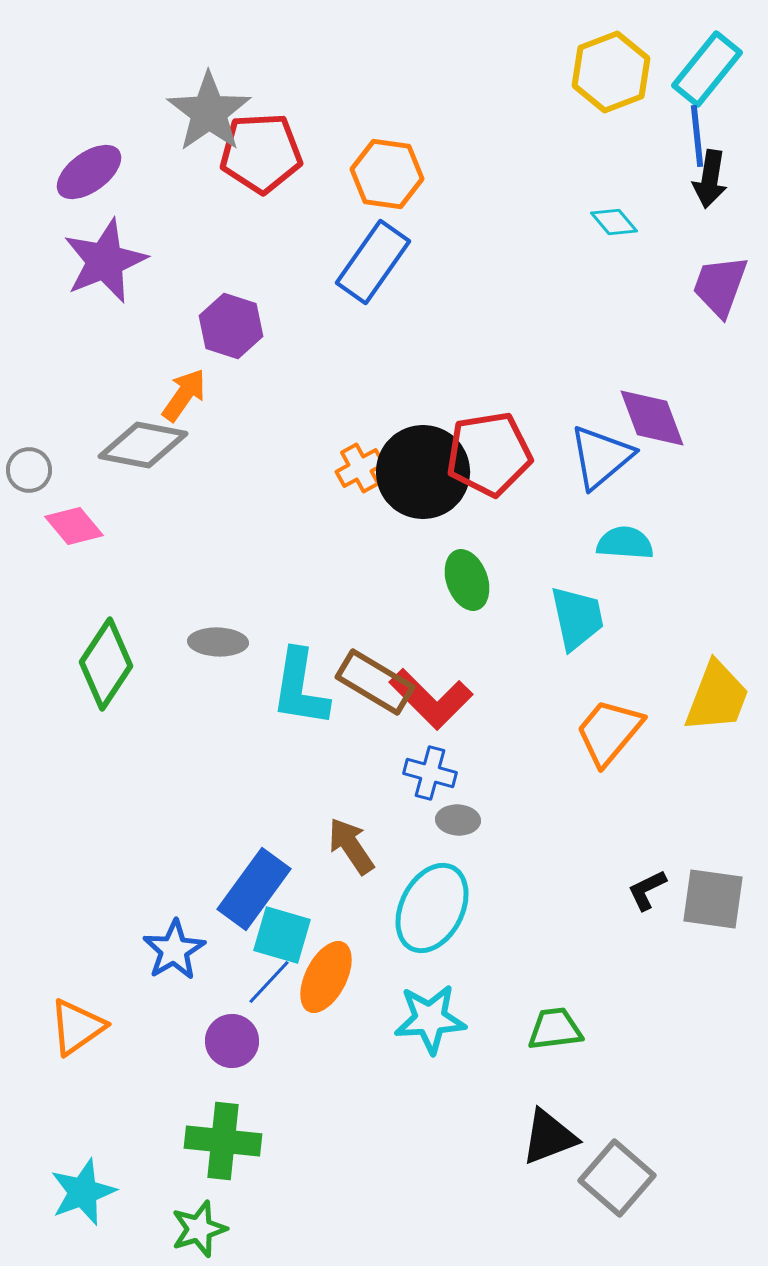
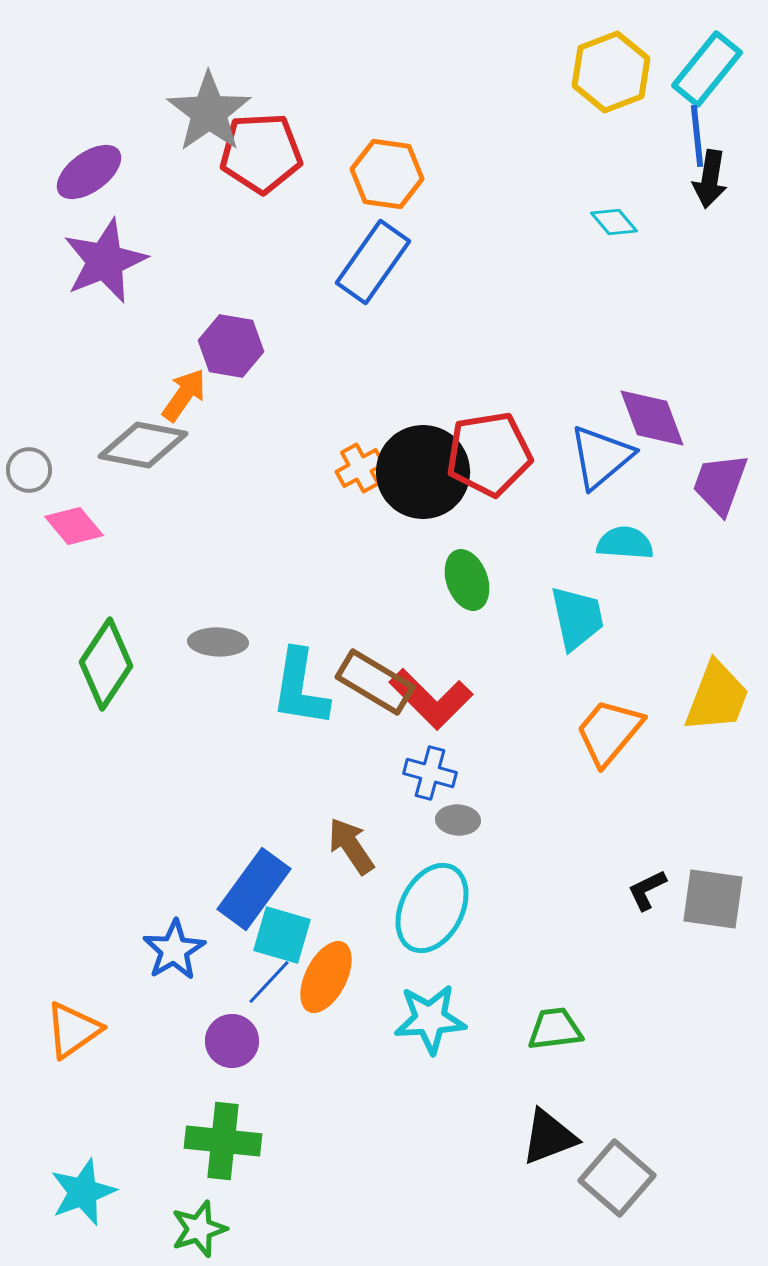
purple trapezoid at (720, 286): moved 198 px down
purple hexagon at (231, 326): moved 20 px down; rotated 8 degrees counterclockwise
orange triangle at (77, 1027): moved 4 px left, 3 px down
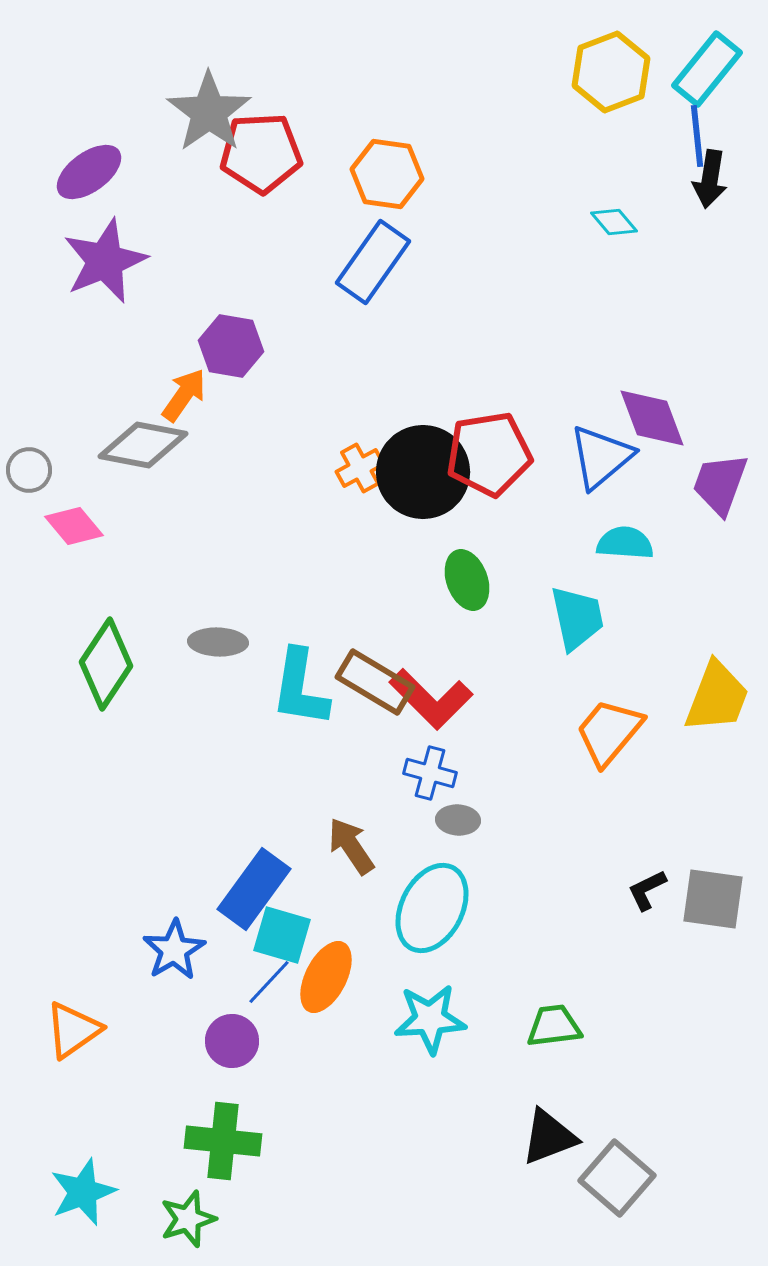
green trapezoid at (555, 1029): moved 1 px left, 3 px up
green star at (199, 1229): moved 11 px left, 10 px up
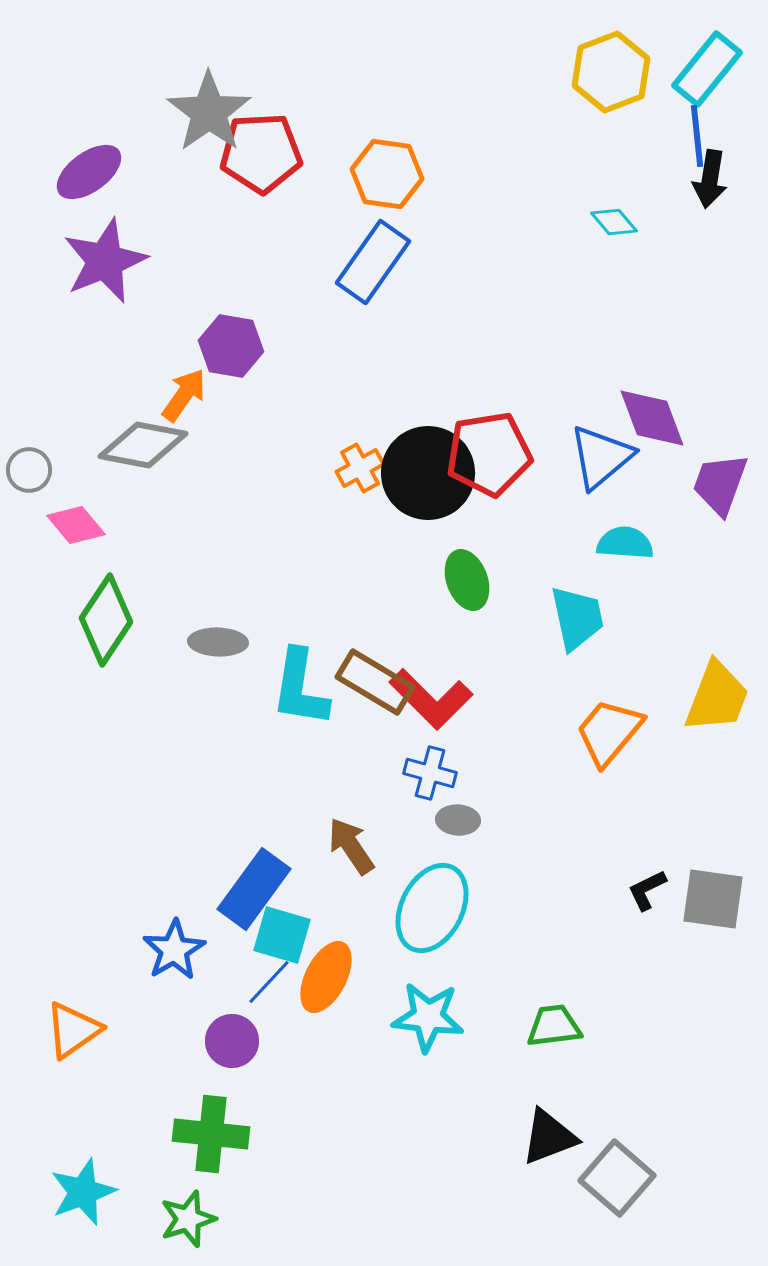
black circle at (423, 472): moved 5 px right, 1 px down
pink diamond at (74, 526): moved 2 px right, 1 px up
green diamond at (106, 664): moved 44 px up
cyan star at (430, 1019): moved 2 px left, 2 px up; rotated 10 degrees clockwise
green cross at (223, 1141): moved 12 px left, 7 px up
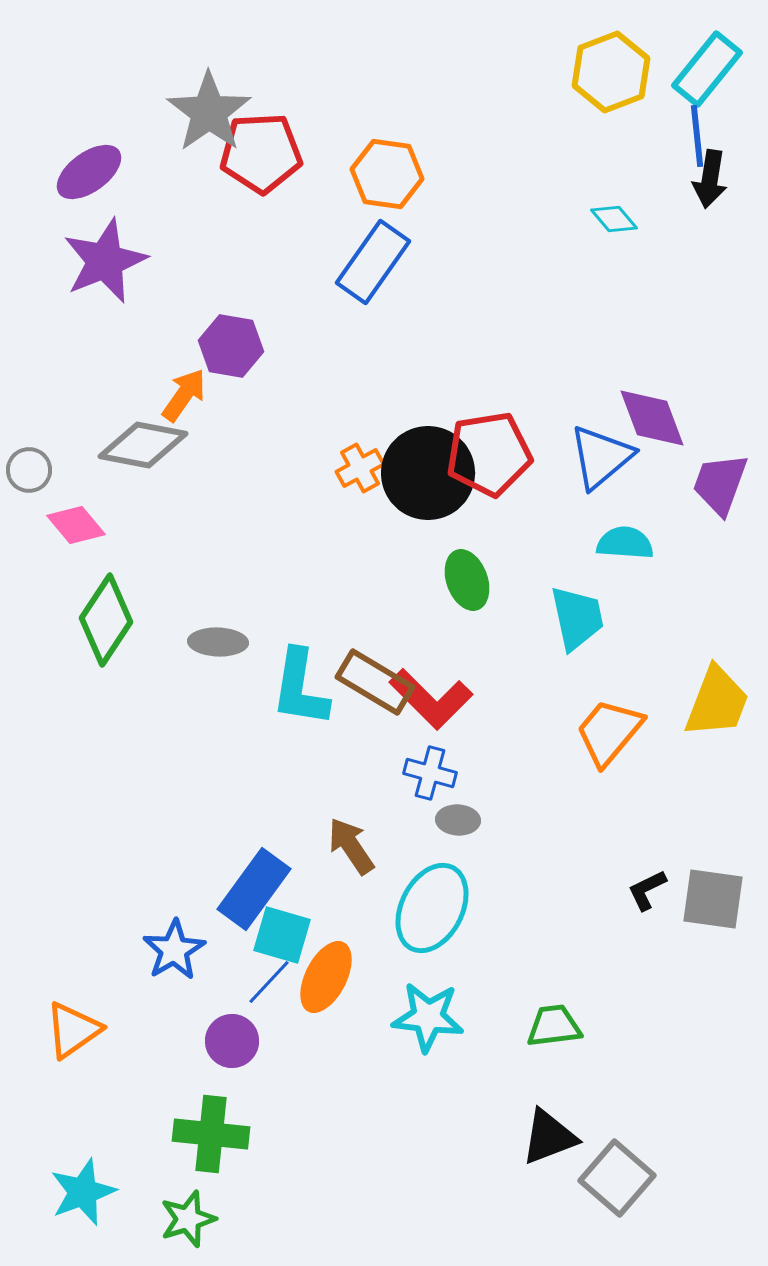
cyan diamond at (614, 222): moved 3 px up
yellow trapezoid at (717, 697): moved 5 px down
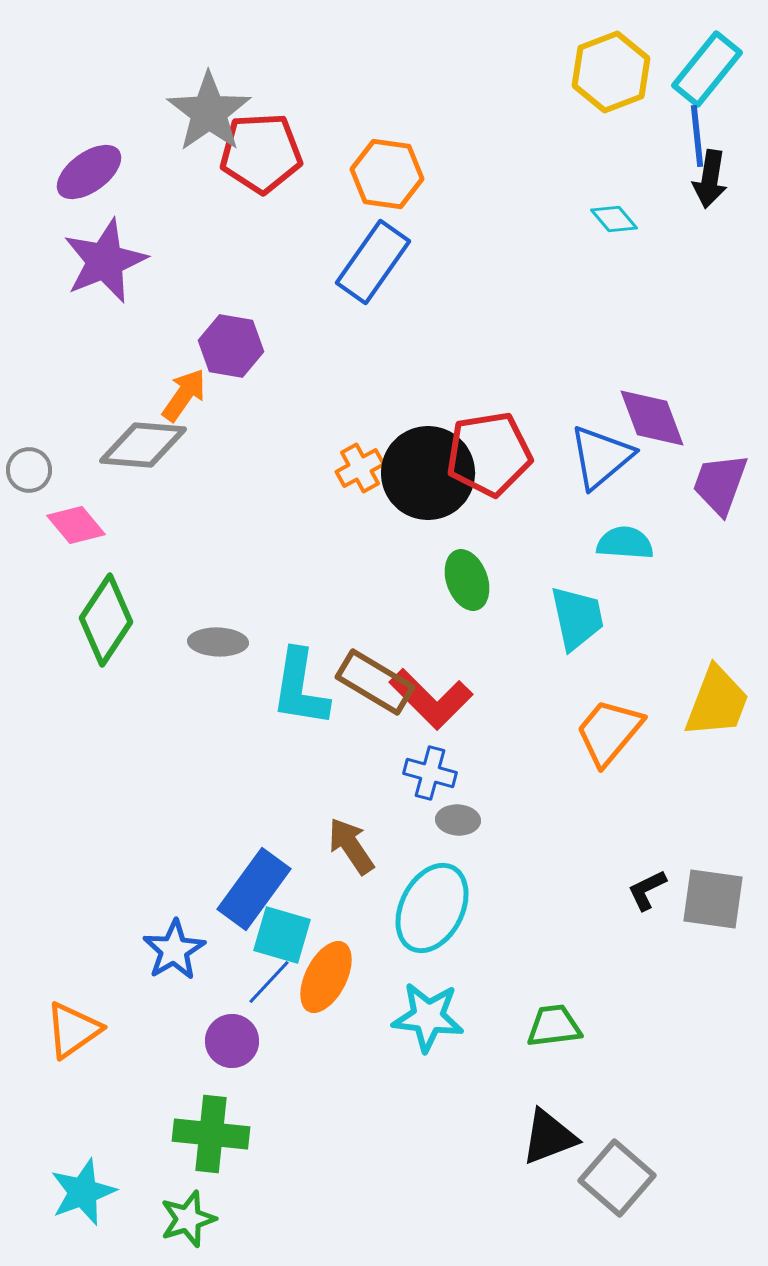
gray diamond at (143, 445): rotated 6 degrees counterclockwise
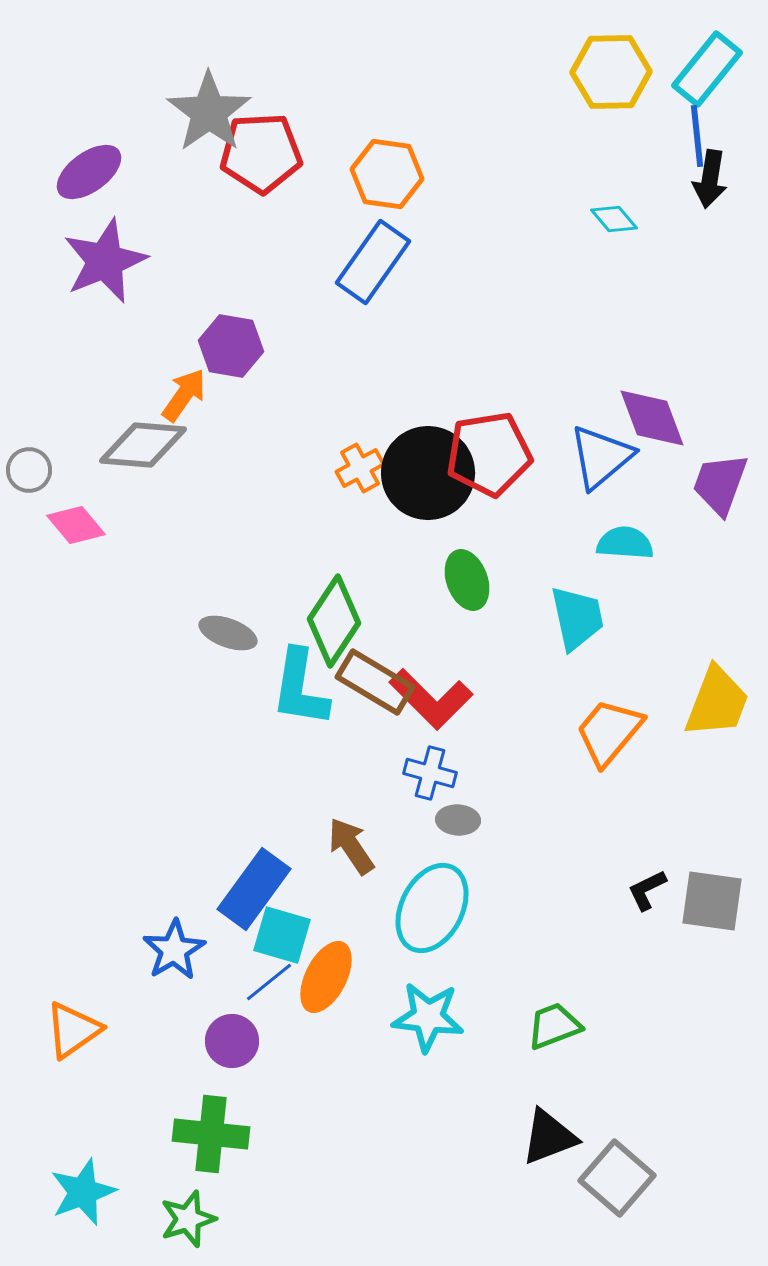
yellow hexagon at (611, 72): rotated 20 degrees clockwise
green diamond at (106, 620): moved 228 px right, 1 px down
gray ellipse at (218, 642): moved 10 px right, 9 px up; rotated 18 degrees clockwise
gray square at (713, 899): moved 1 px left, 2 px down
blue line at (269, 982): rotated 8 degrees clockwise
green trapezoid at (554, 1026): rotated 14 degrees counterclockwise
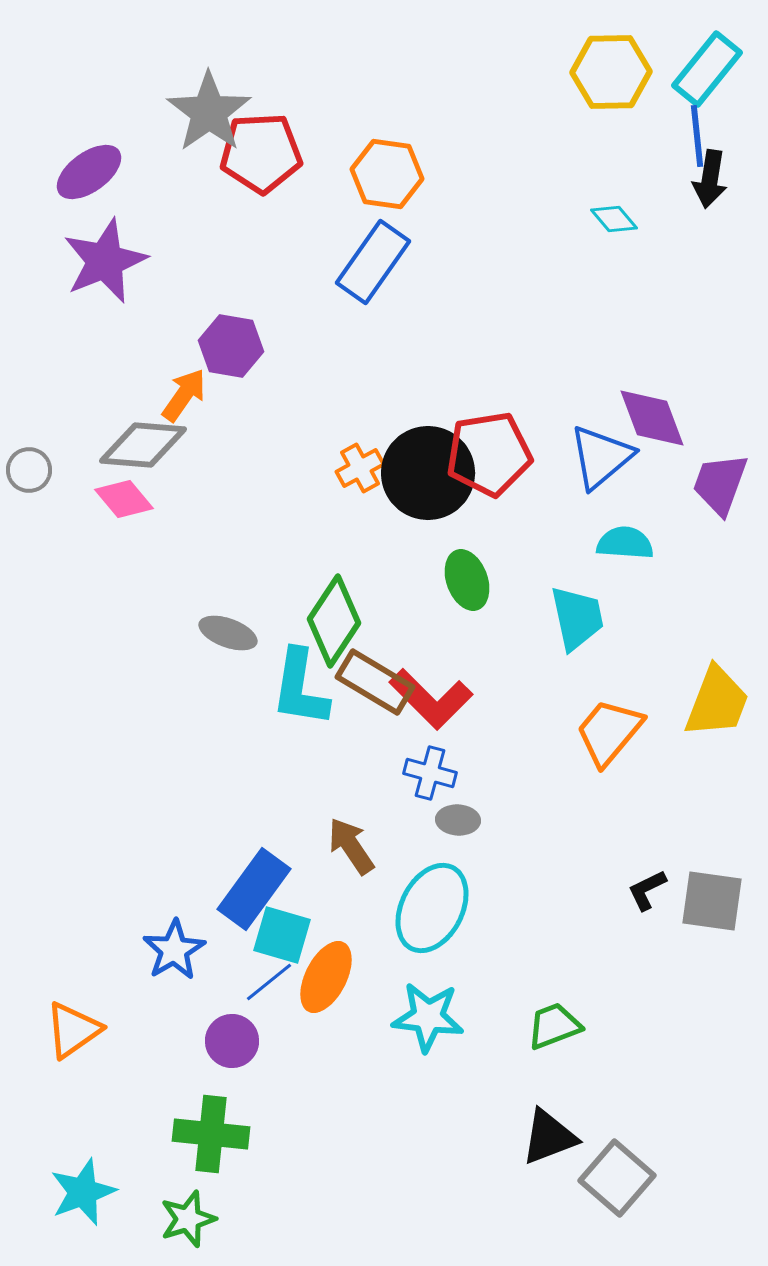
pink diamond at (76, 525): moved 48 px right, 26 px up
